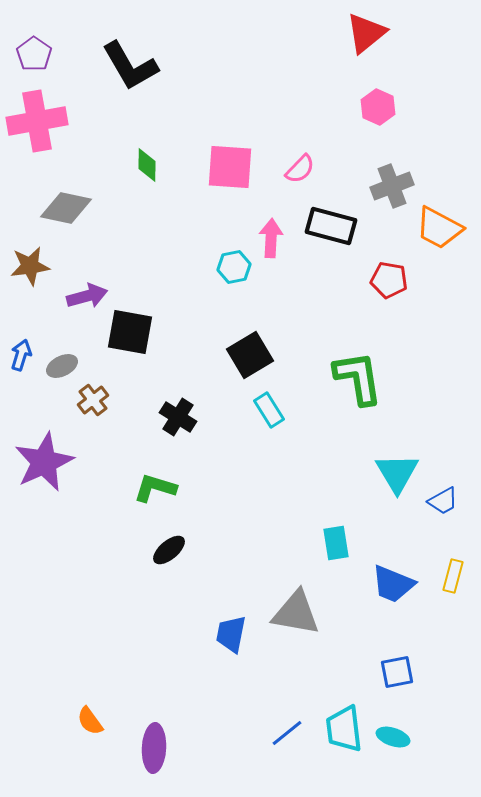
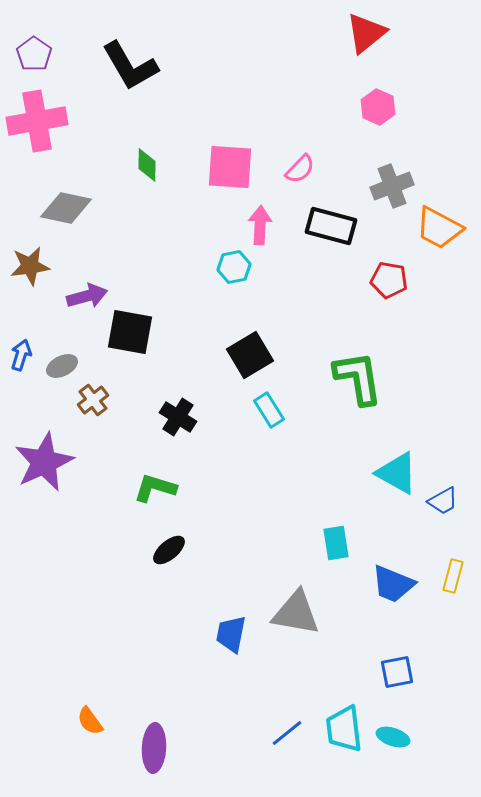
pink arrow at (271, 238): moved 11 px left, 13 px up
cyan triangle at (397, 473): rotated 30 degrees counterclockwise
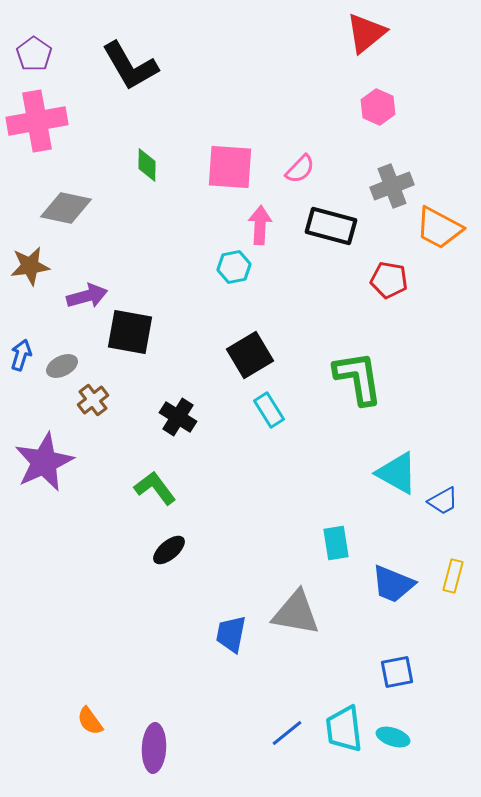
green L-shape at (155, 488): rotated 36 degrees clockwise
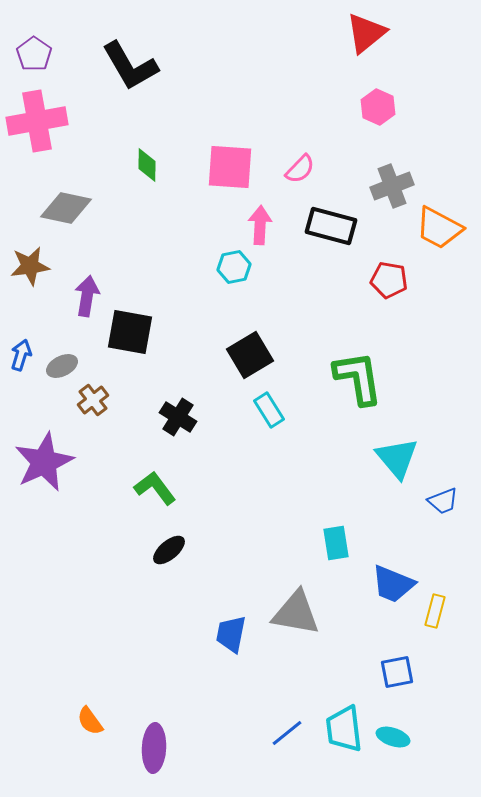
purple arrow at (87, 296): rotated 66 degrees counterclockwise
cyan triangle at (397, 473): moved 15 px up; rotated 21 degrees clockwise
blue trapezoid at (443, 501): rotated 8 degrees clockwise
yellow rectangle at (453, 576): moved 18 px left, 35 px down
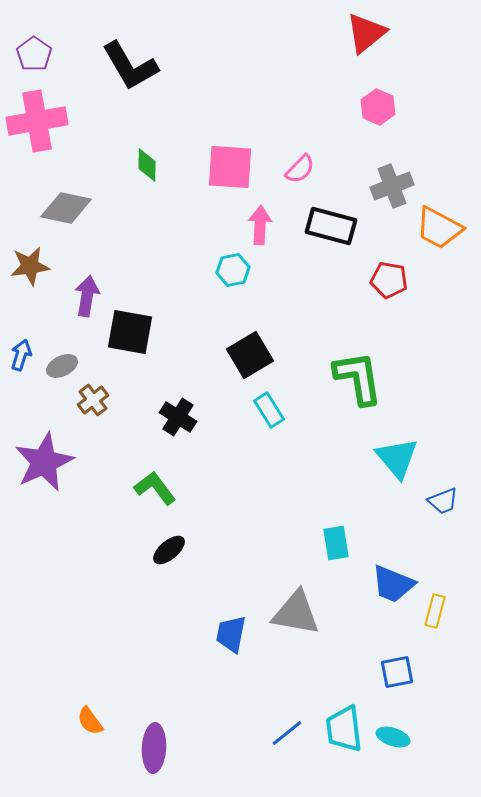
cyan hexagon at (234, 267): moved 1 px left, 3 px down
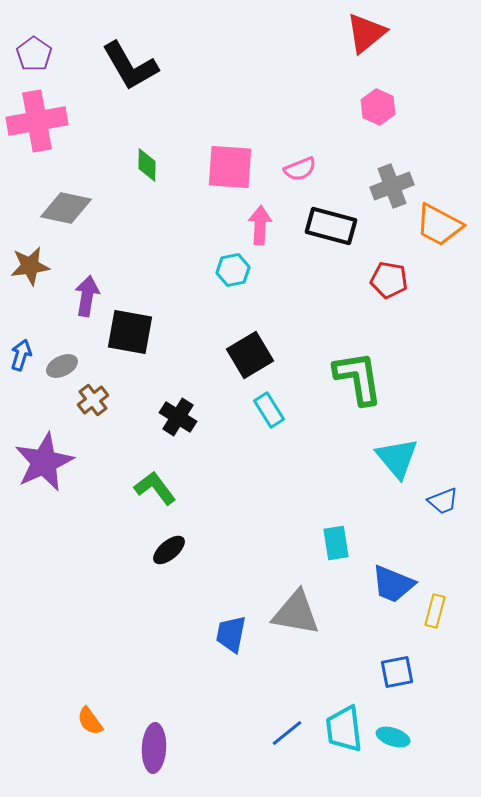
pink semicircle at (300, 169): rotated 24 degrees clockwise
orange trapezoid at (439, 228): moved 3 px up
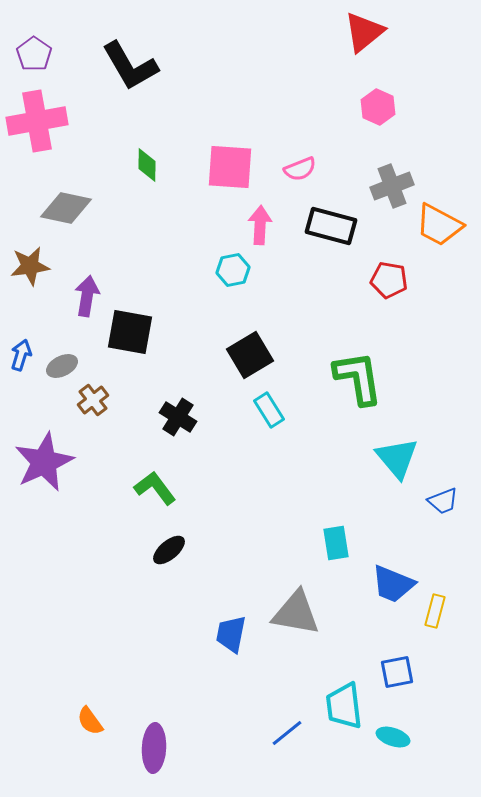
red triangle at (366, 33): moved 2 px left, 1 px up
cyan trapezoid at (344, 729): moved 23 px up
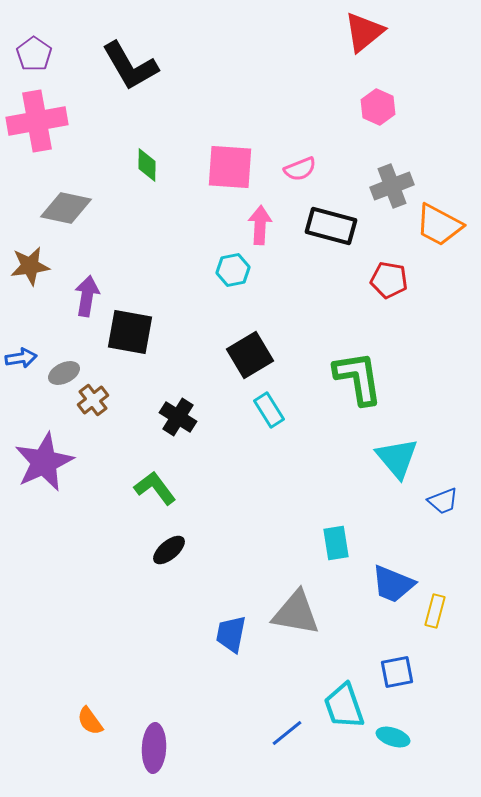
blue arrow at (21, 355): moved 3 px down; rotated 64 degrees clockwise
gray ellipse at (62, 366): moved 2 px right, 7 px down
cyan trapezoid at (344, 706): rotated 12 degrees counterclockwise
